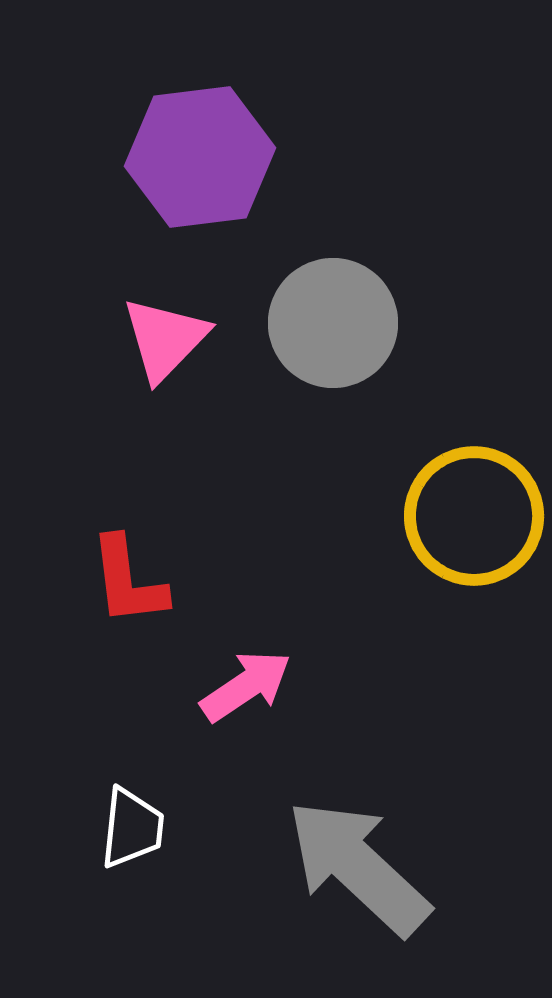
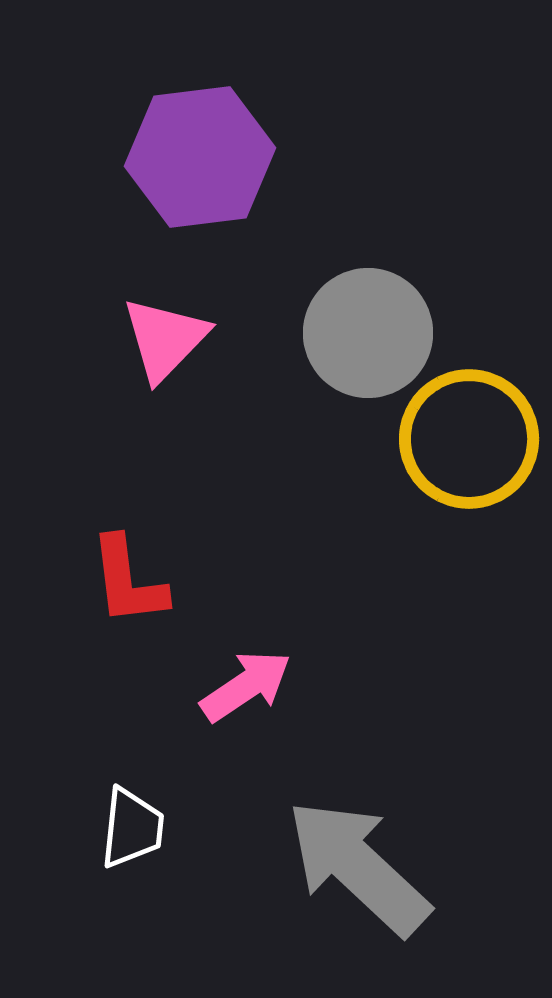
gray circle: moved 35 px right, 10 px down
yellow circle: moved 5 px left, 77 px up
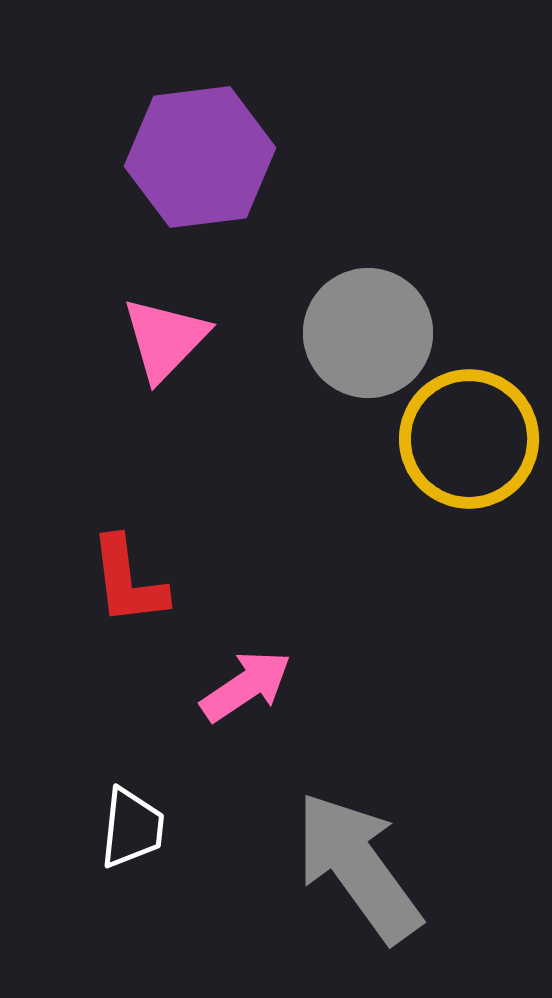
gray arrow: rotated 11 degrees clockwise
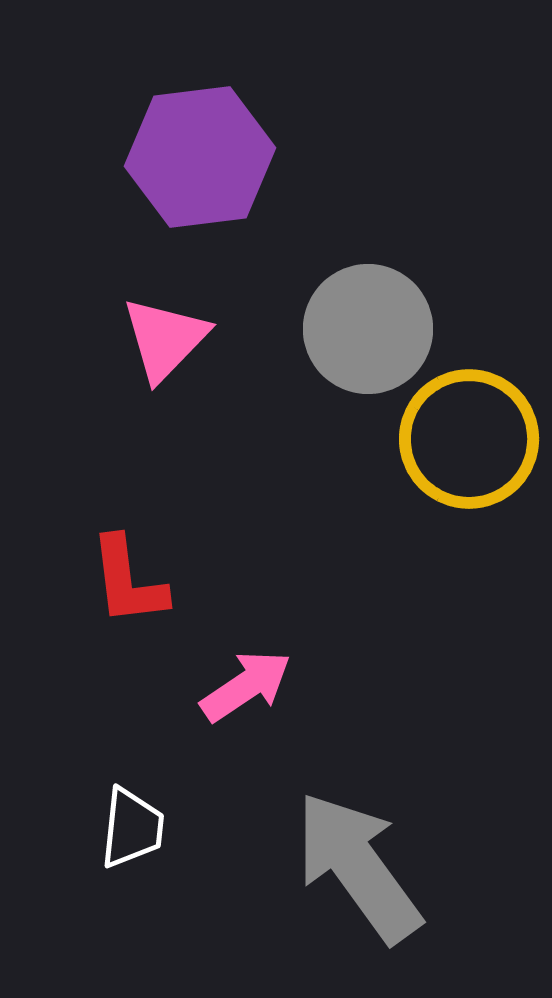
gray circle: moved 4 px up
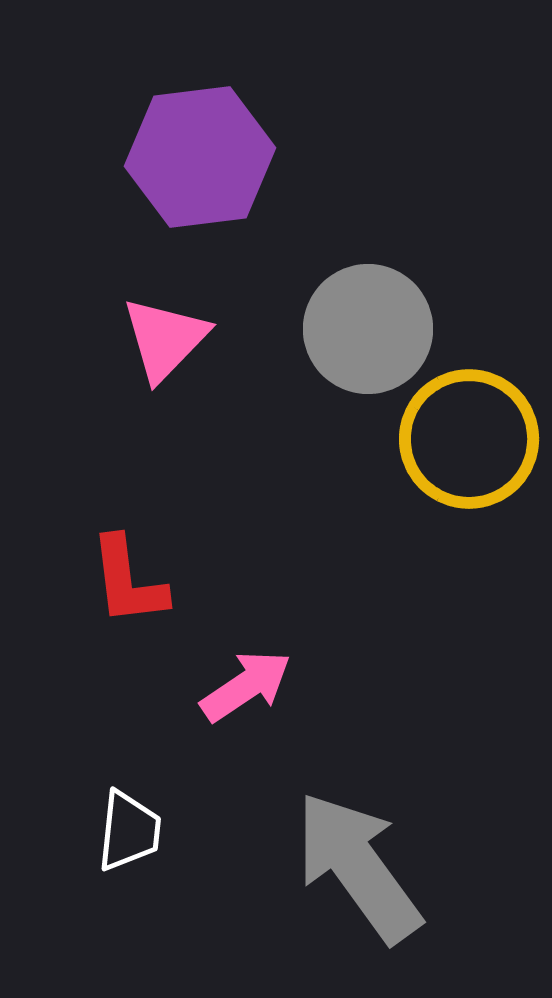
white trapezoid: moved 3 px left, 3 px down
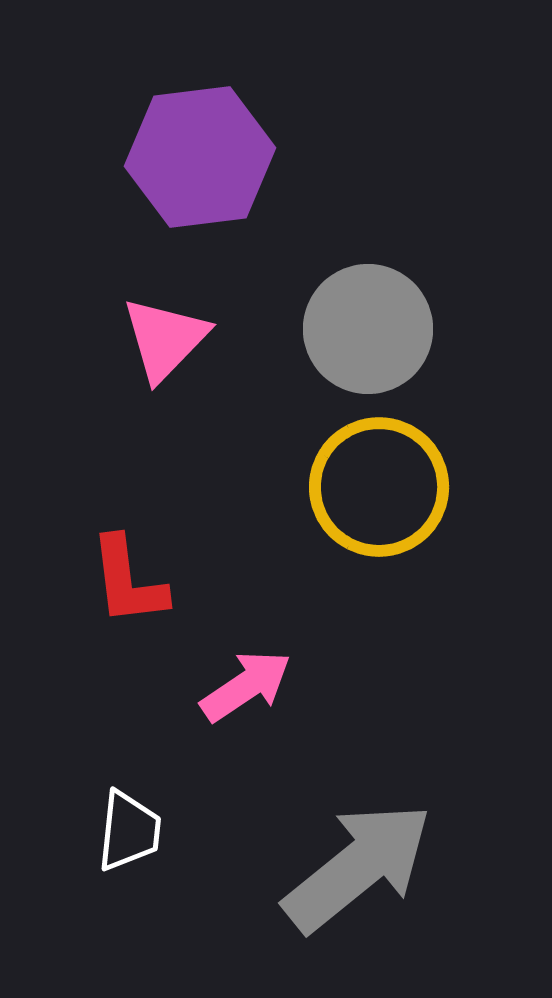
yellow circle: moved 90 px left, 48 px down
gray arrow: rotated 87 degrees clockwise
